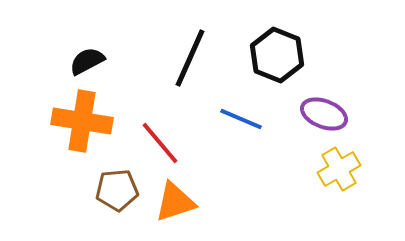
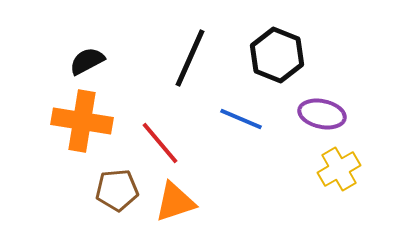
purple ellipse: moved 2 px left; rotated 9 degrees counterclockwise
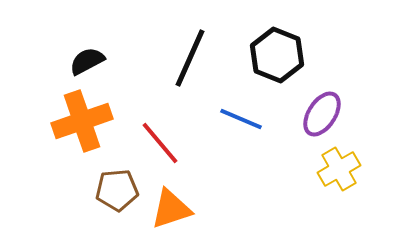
purple ellipse: rotated 69 degrees counterclockwise
orange cross: rotated 28 degrees counterclockwise
orange triangle: moved 4 px left, 7 px down
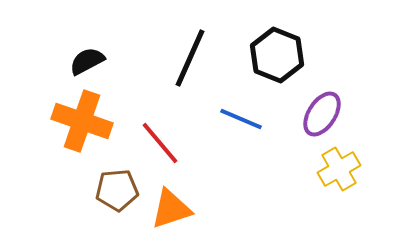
orange cross: rotated 38 degrees clockwise
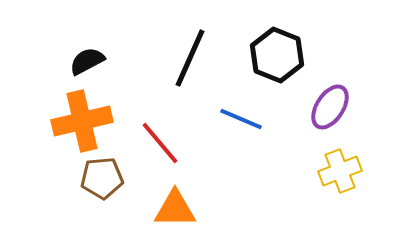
purple ellipse: moved 8 px right, 7 px up
orange cross: rotated 32 degrees counterclockwise
yellow cross: moved 1 px right, 2 px down; rotated 9 degrees clockwise
brown pentagon: moved 15 px left, 12 px up
orange triangle: moved 4 px right; rotated 18 degrees clockwise
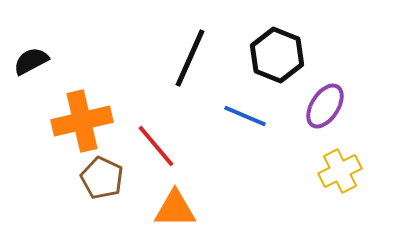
black semicircle: moved 56 px left
purple ellipse: moved 5 px left, 1 px up
blue line: moved 4 px right, 3 px up
red line: moved 4 px left, 3 px down
yellow cross: rotated 6 degrees counterclockwise
brown pentagon: rotated 30 degrees clockwise
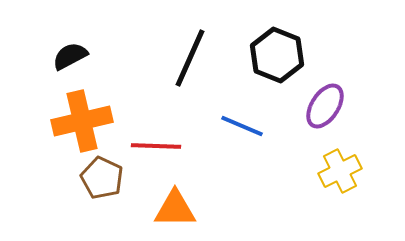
black semicircle: moved 39 px right, 5 px up
blue line: moved 3 px left, 10 px down
red line: rotated 48 degrees counterclockwise
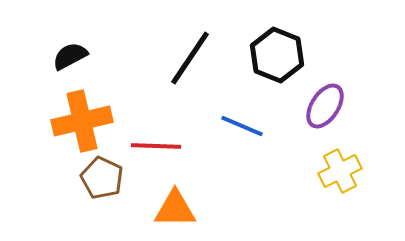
black line: rotated 10 degrees clockwise
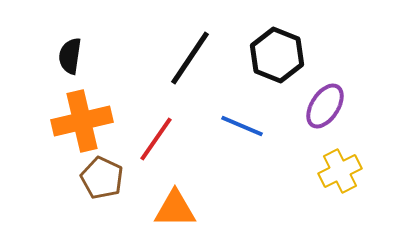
black semicircle: rotated 54 degrees counterclockwise
red line: moved 7 px up; rotated 57 degrees counterclockwise
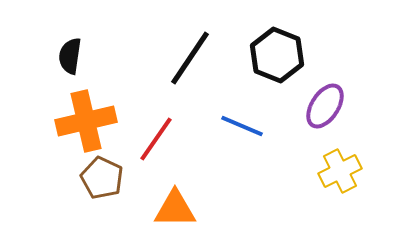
orange cross: moved 4 px right
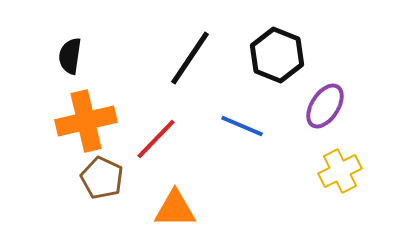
red line: rotated 9 degrees clockwise
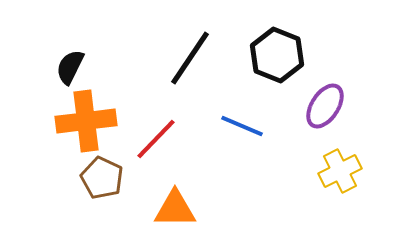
black semicircle: moved 11 px down; rotated 18 degrees clockwise
orange cross: rotated 6 degrees clockwise
